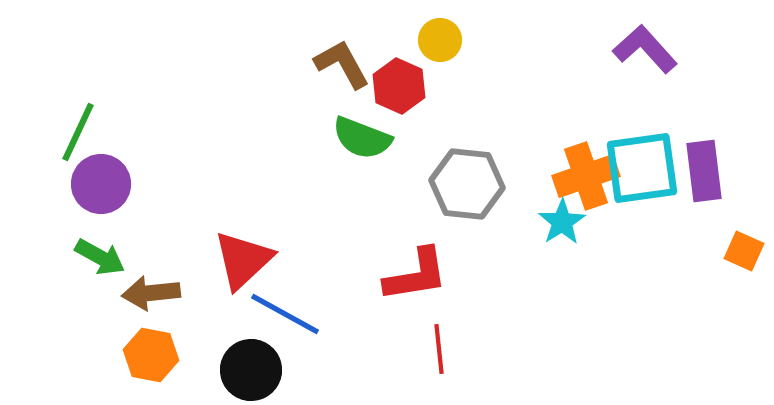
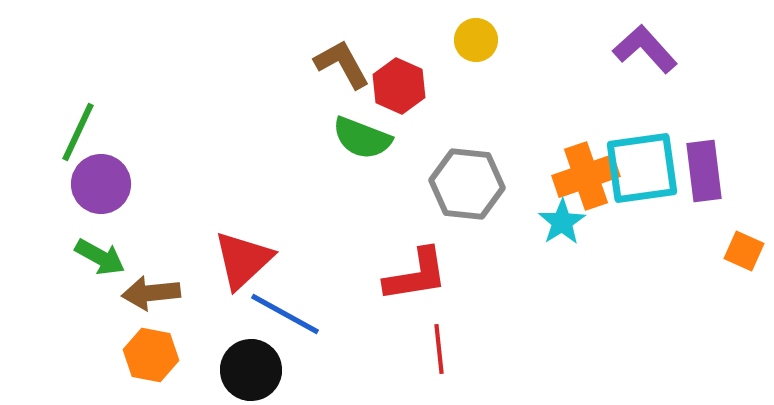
yellow circle: moved 36 px right
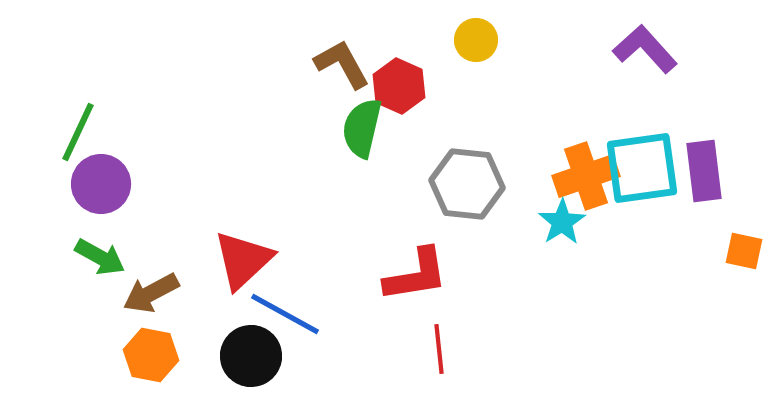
green semicircle: moved 10 px up; rotated 82 degrees clockwise
orange square: rotated 12 degrees counterclockwise
brown arrow: rotated 22 degrees counterclockwise
black circle: moved 14 px up
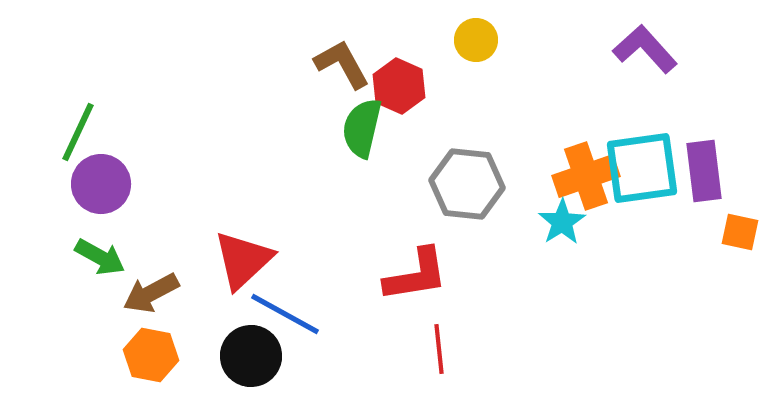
orange square: moved 4 px left, 19 px up
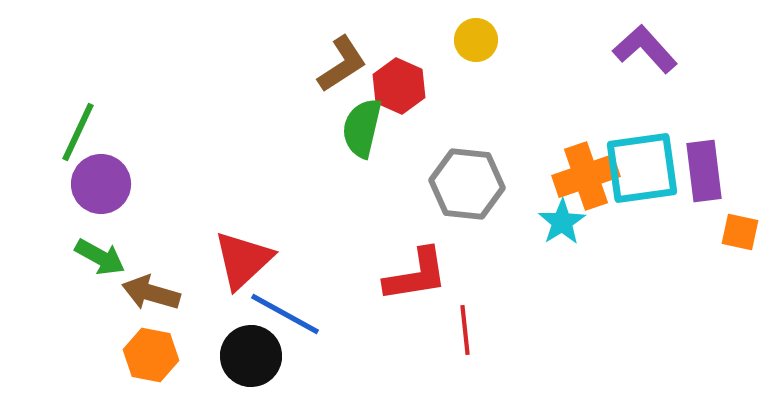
brown L-shape: rotated 86 degrees clockwise
brown arrow: rotated 44 degrees clockwise
red line: moved 26 px right, 19 px up
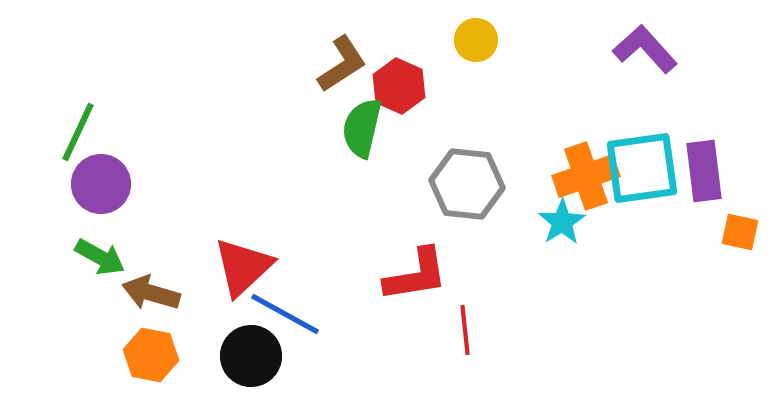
red triangle: moved 7 px down
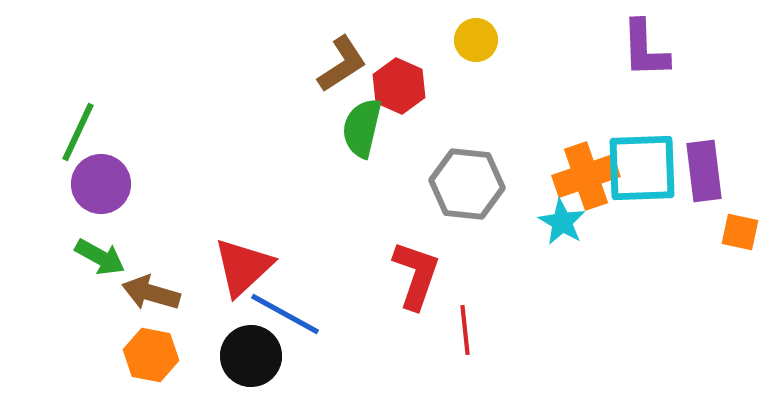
purple L-shape: rotated 140 degrees counterclockwise
cyan square: rotated 6 degrees clockwise
cyan star: rotated 9 degrees counterclockwise
red L-shape: rotated 62 degrees counterclockwise
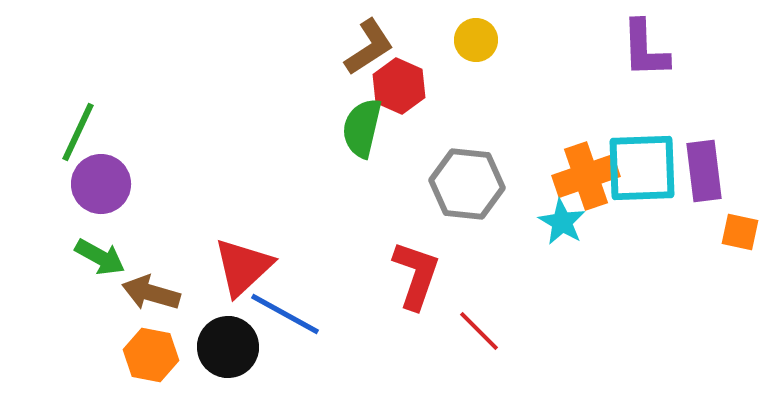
brown L-shape: moved 27 px right, 17 px up
red line: moved 14 px right, 1 px down; rotated 39 degrees counterclockwise
black circle: moved 23 px left, 9 px up
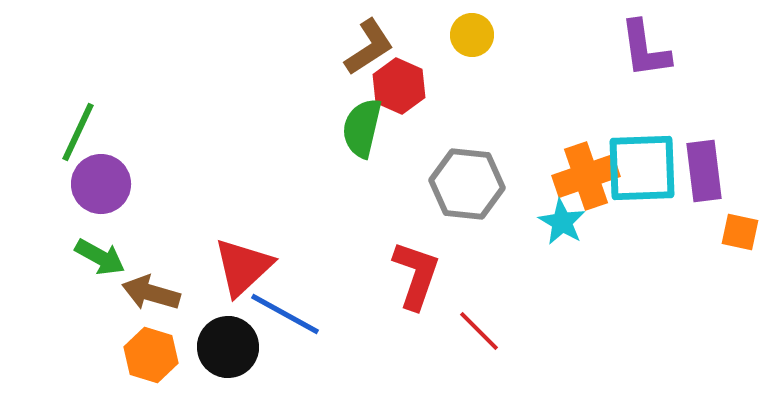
yellow circle: moved 4 px left, 5 px up
purple L-shape: rotated 6 degrees counterclockwise
orange hexagon: rotated 6 degrees clockwise
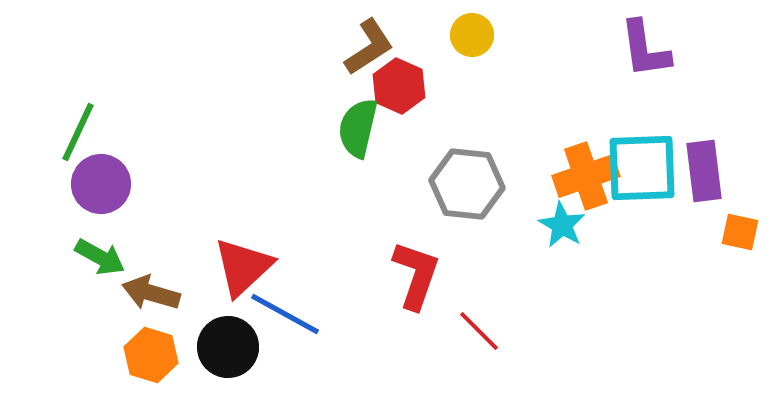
green semicircle: moved 4 px left
cyan star: moved 3 px down
